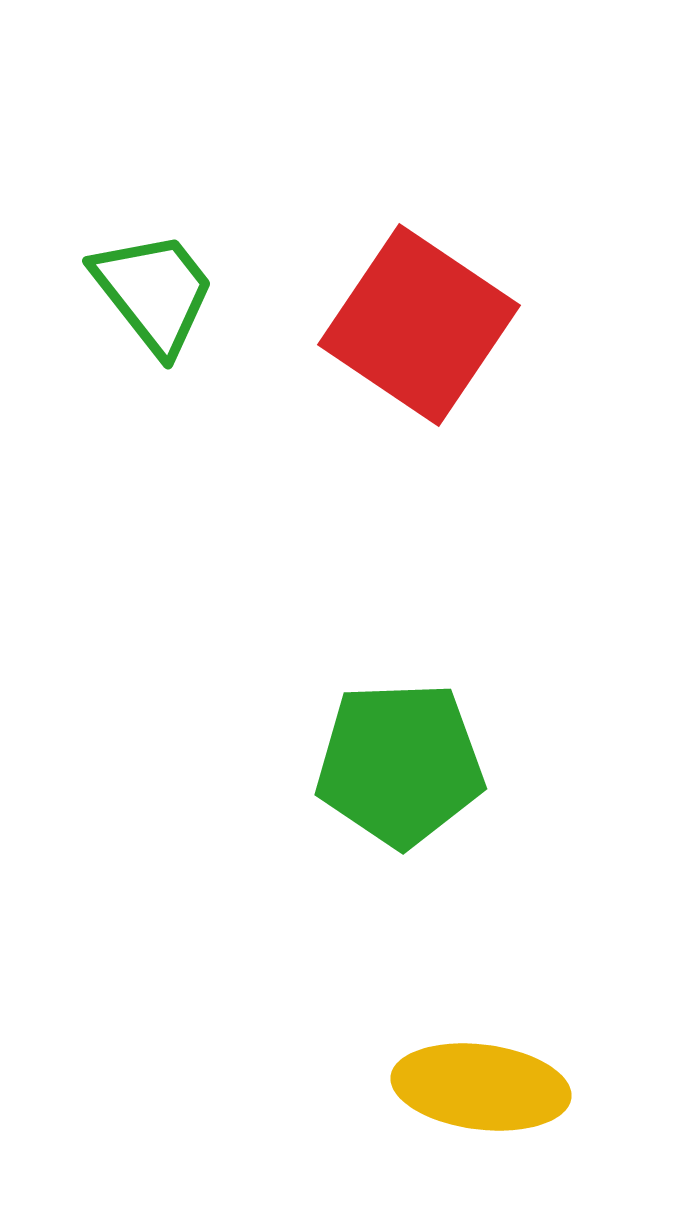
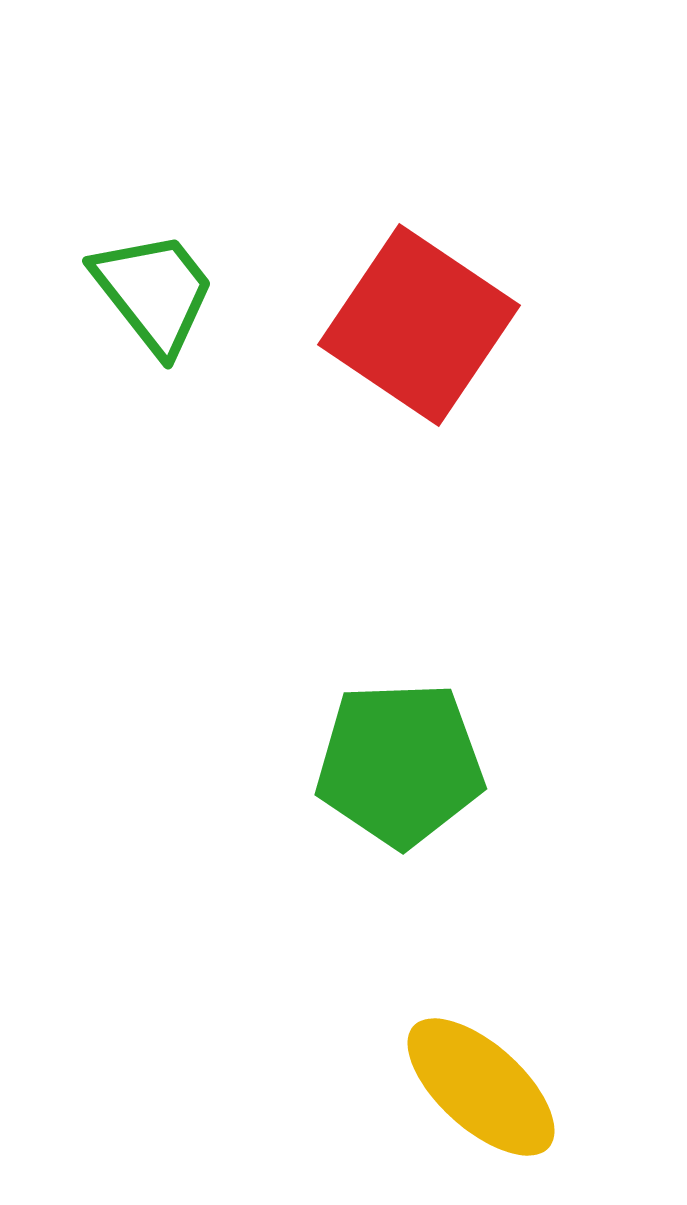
yellow ellipse: rotated 35 degrees clockwise
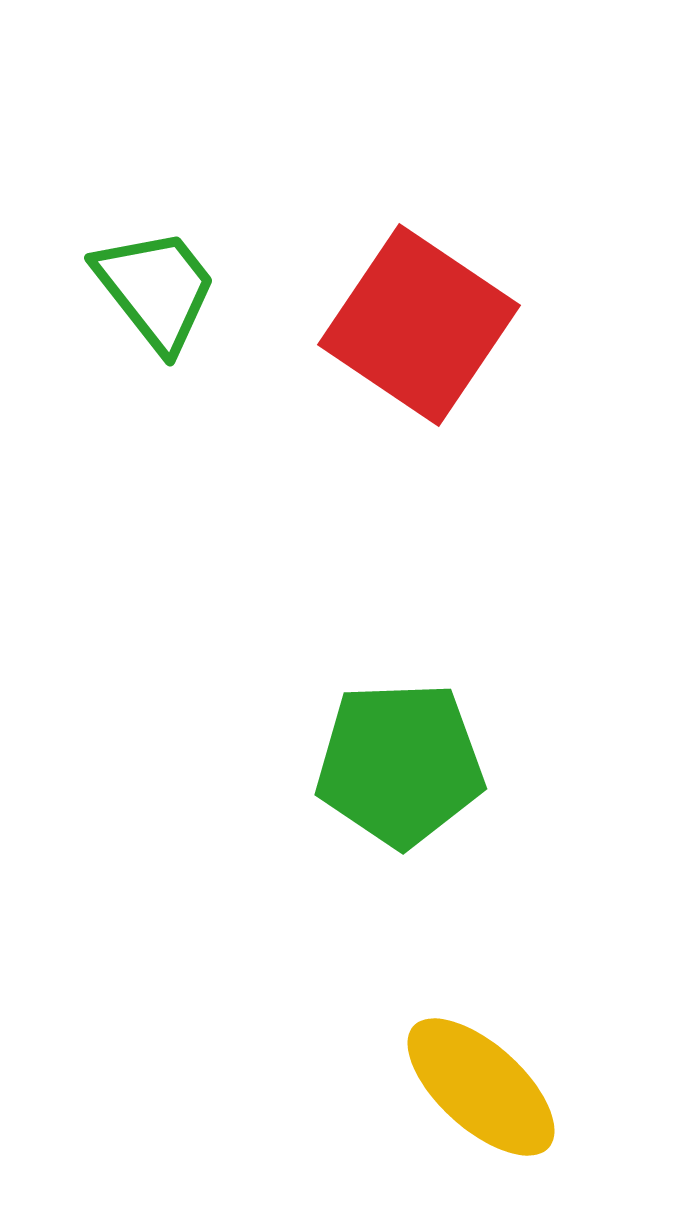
green trapezoid: moved 2 px right, 3 px up
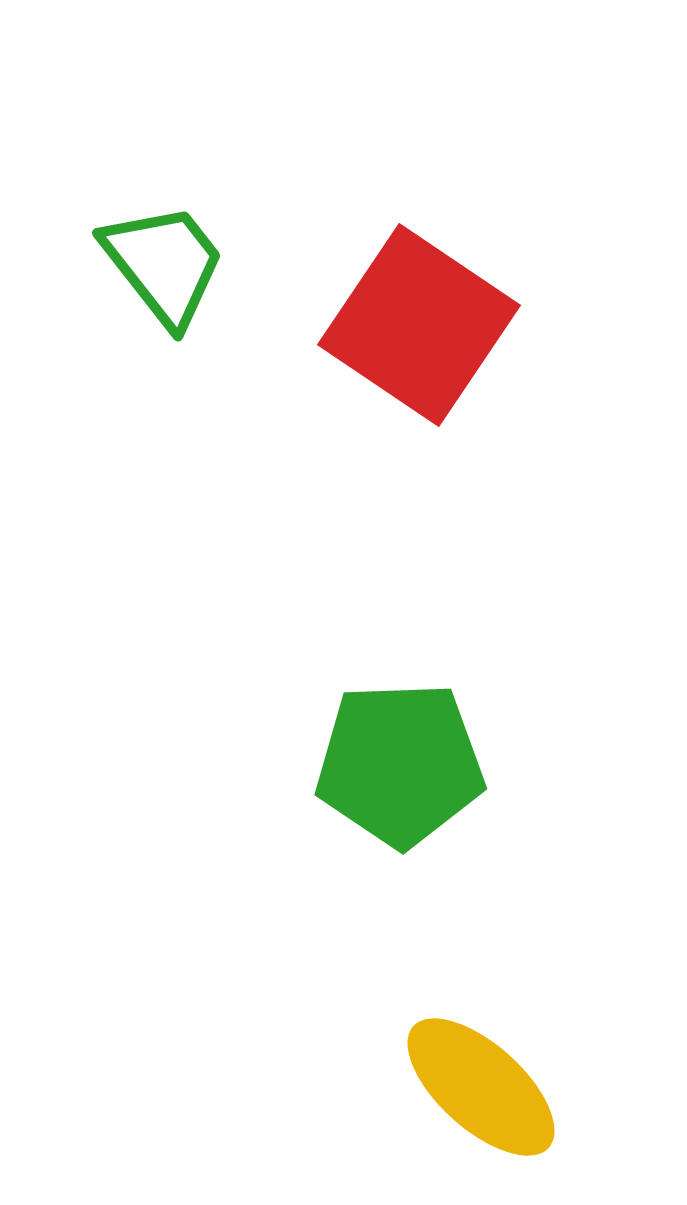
green trapezoid: moved 8 px right, 25 px up
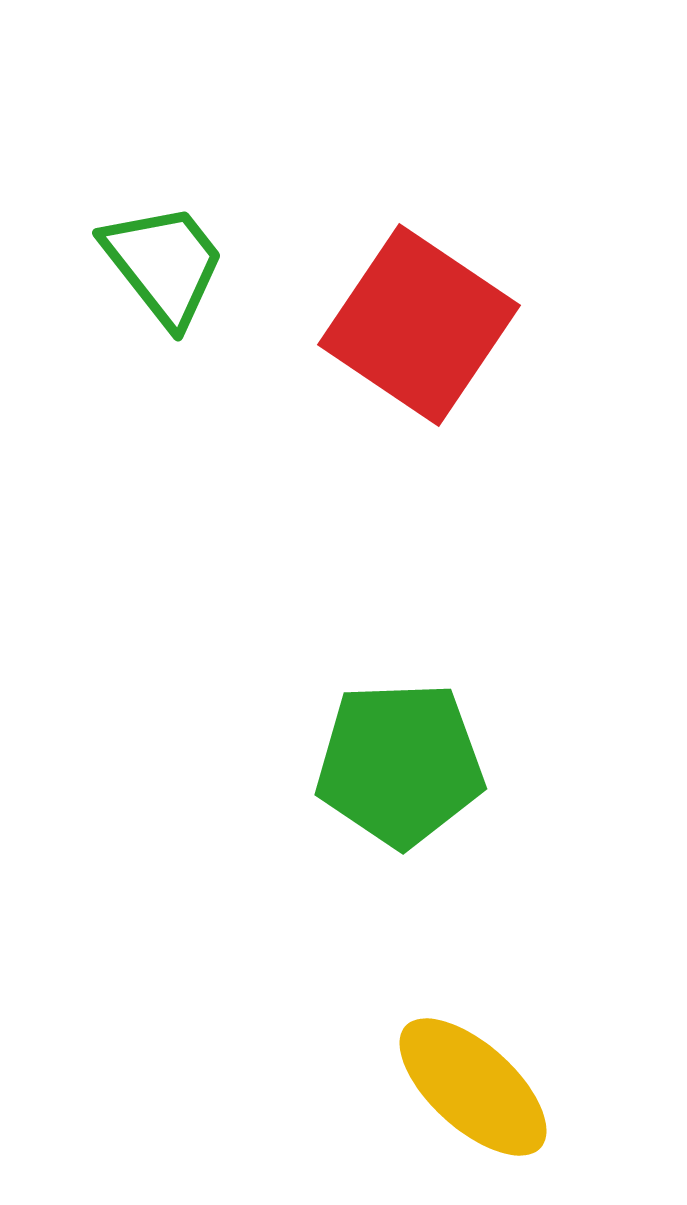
yellow ellipse: moved 8 px left
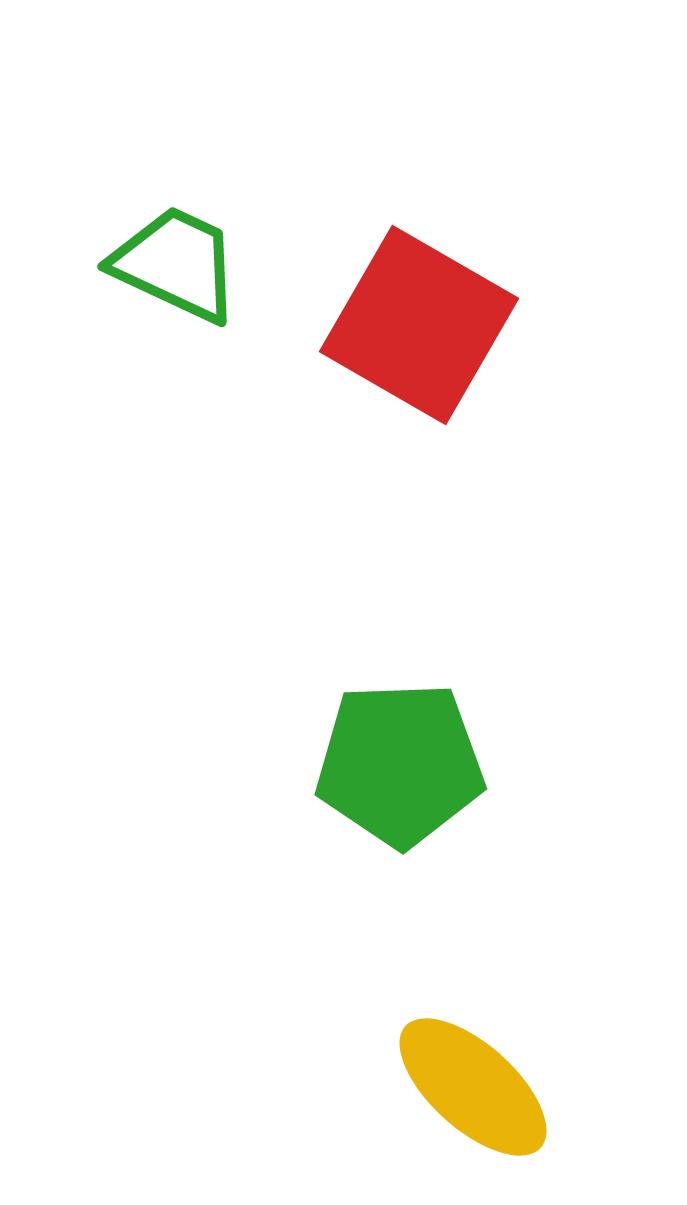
green trapezoid: moved 12 px right; rotated 27 degrees counterclockwise
red square: rotated 4 degrees counterclockwise
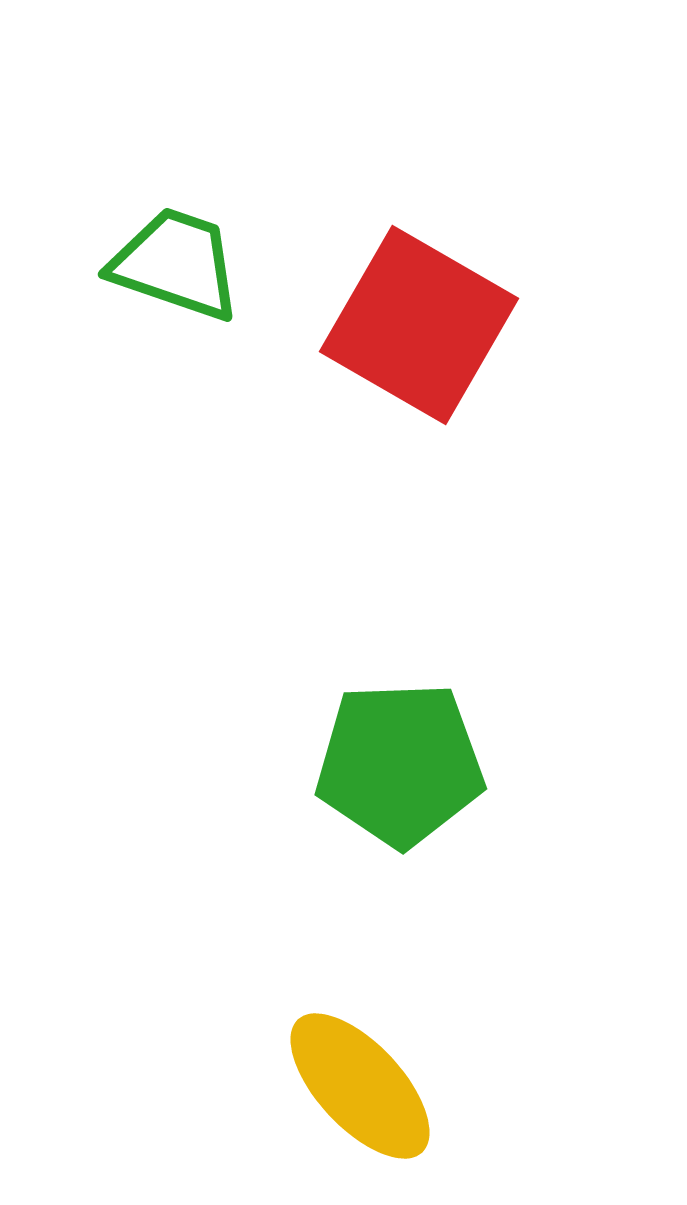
green trapezoid: rotated 6 degrees counterclockwise
yellow ellipse: moved 113 px left, 1 px up; rotated 5 degrees clockwise
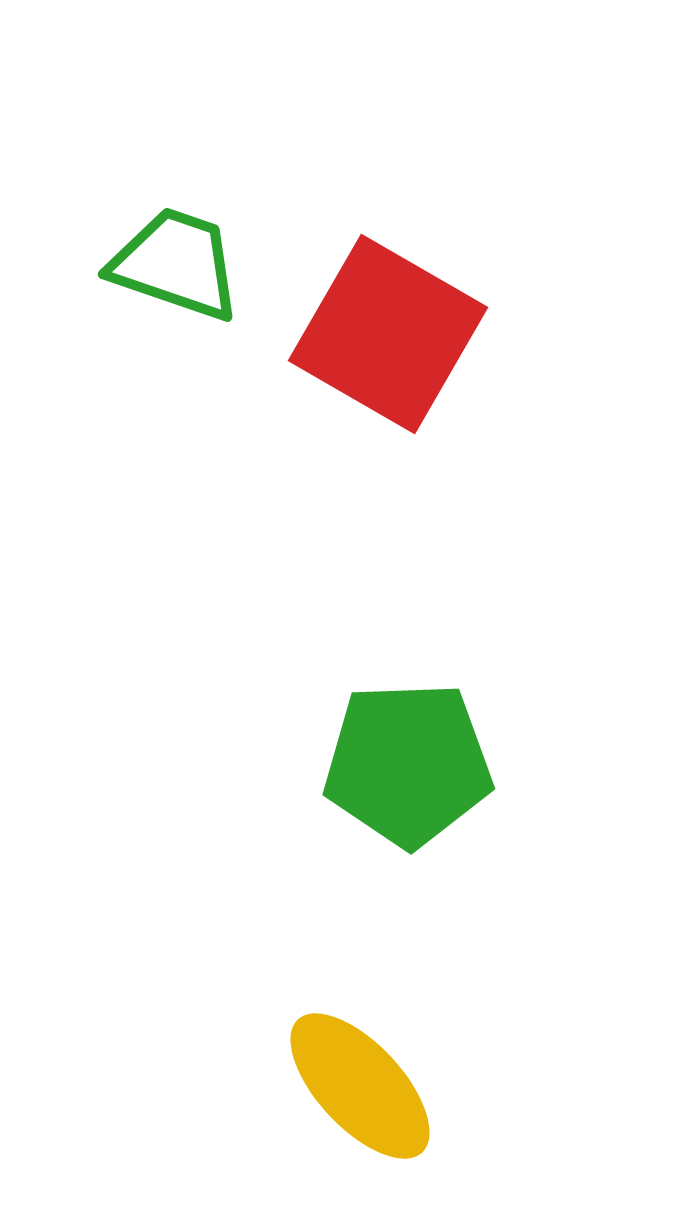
red square: moved 31 px left, 9 px down
green pentagon: moved 8 px right
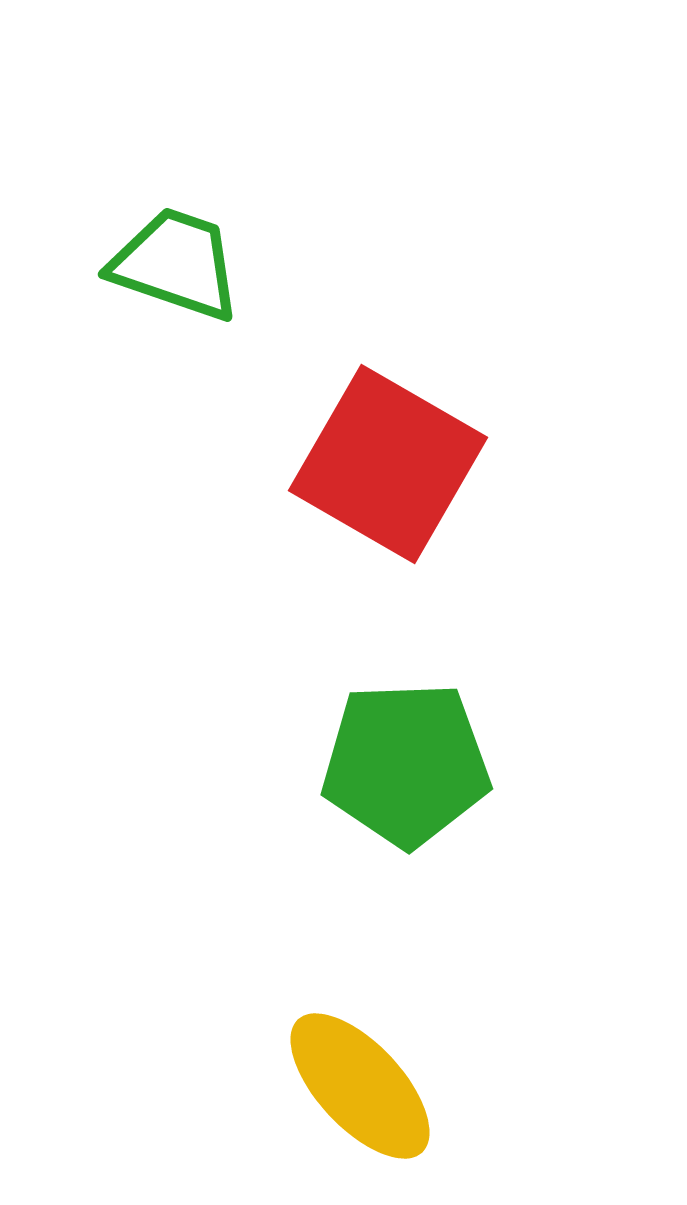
red square: moved 130 px down
green pentagon: moved 2 px left
